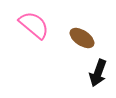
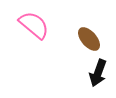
brown ellipse: moved 7 px right, 1 px down; rotated 15 degrees clockwise
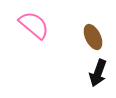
brown ellipse: moved 4 px right, 2 px up; rotated 15 degrees clockwise
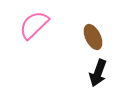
pink semicircle: rotated 84 degrees counterclockwise
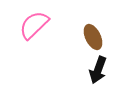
black arrow: moved 3 px up
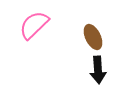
black arrow: rotated 24 degrees counterclockwise
